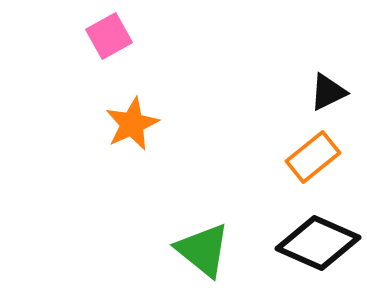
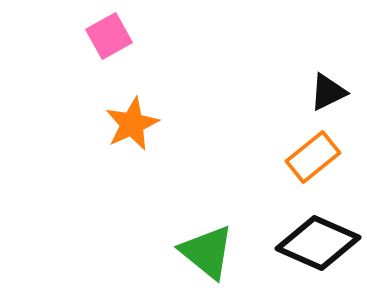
green triangle: moved 4 px right, 2 px down
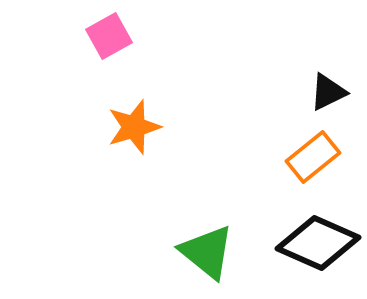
orange star: moved 2 px right, 3 px down; rotated 8 degrees clockwise
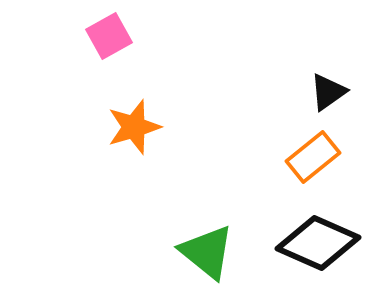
black triangle: rotated 9 degrees counterclockwise
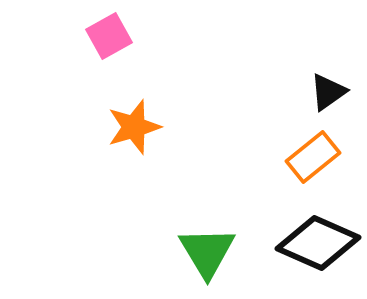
green triangle: rotated 20 degrees clockwise
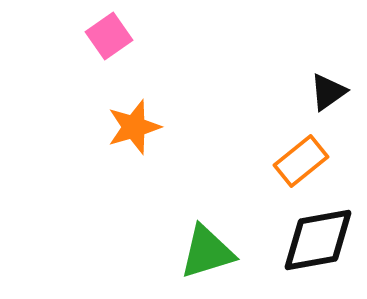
pink square: rotated 6 degrees counterclockwise
orange rectangle: moved 12 px left, 4 px down
black diamond: moved 3 px up; rotated 34 degrees counterclockwise
green triangle: rotated 44 degrees clockwise
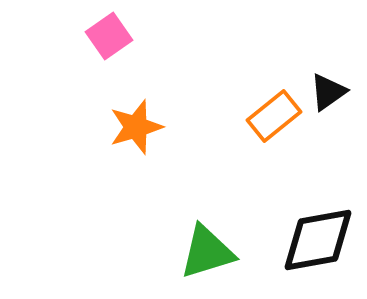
orange star: moved 2 px right
orange rectangle: moved 27 px left, 45 px up
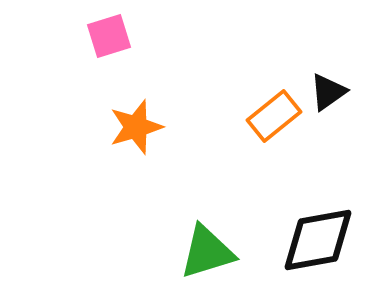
pink square: rotated 18 degrees clockwise
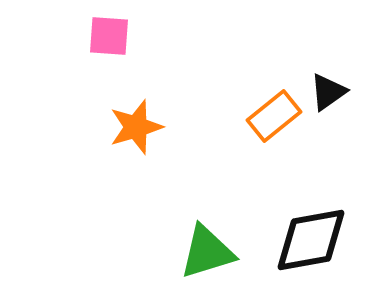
pink square: rotated 21 degrees clockwise
black diamond: moved 7 px left
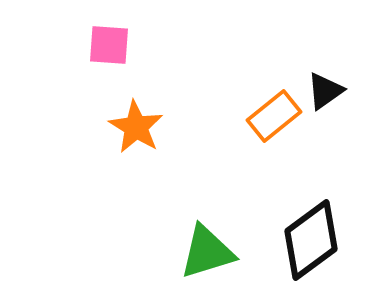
pink square: moved 9 px down
black triangle: moved 3 px left, 1 px up
orange star: rotated 24 degrees counterclockwise
black diamond: rotated 26 degrees counterclockwise
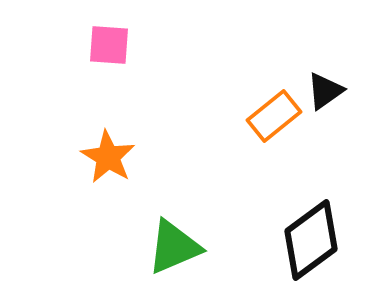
orange star: moved 28 px left, 30 px down
green triangle: moved 33 px left, 5 px up; rotated 6 degrees counterclockwise
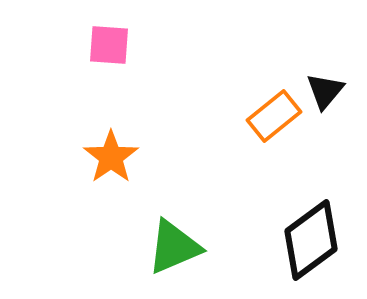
black triangle: rotated 15 degrees counterclockwise
orange star: moved 3 px right; rotated 6 degrees clockwise
